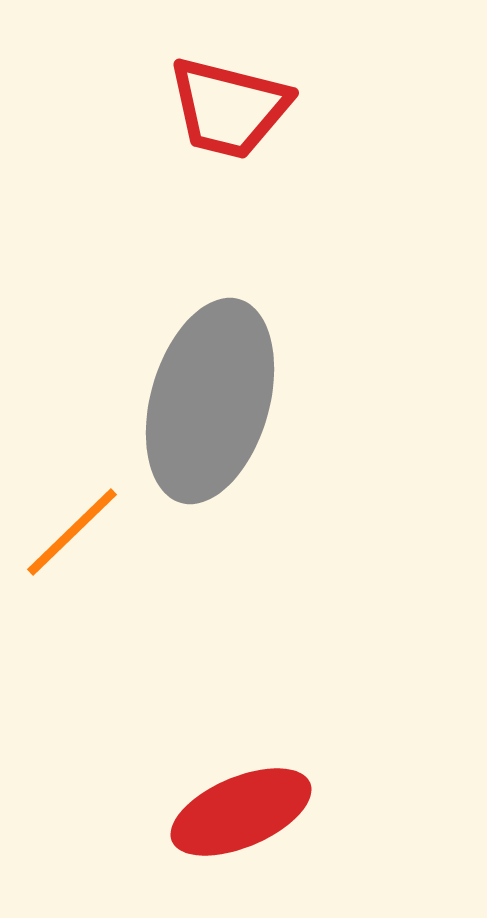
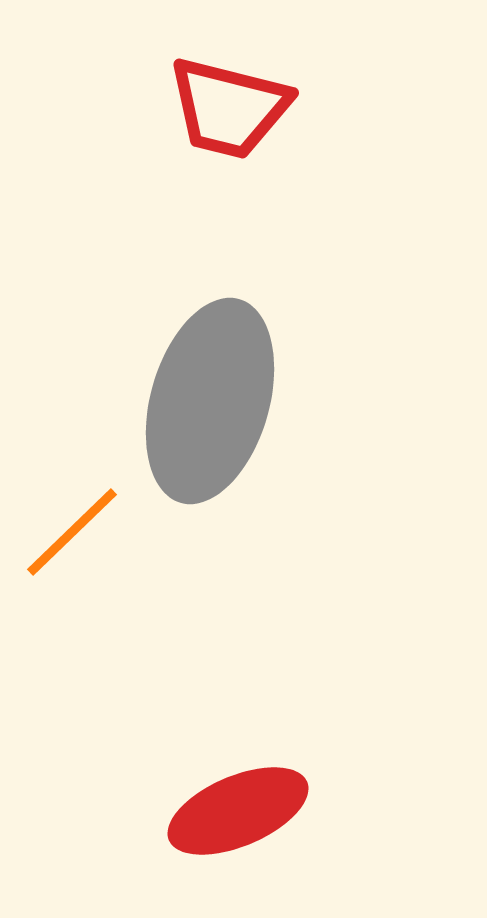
red ellipse: moved 3 px left, 1 px up
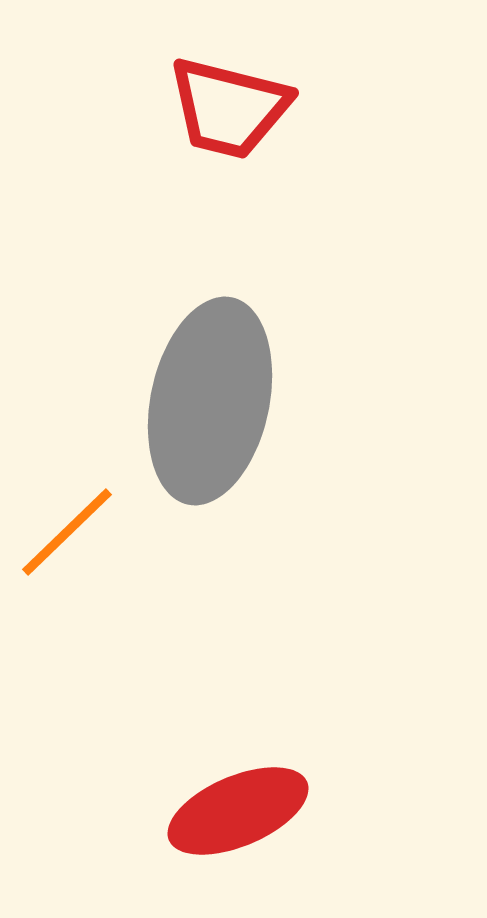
gray ellipse: rotated 4 degrees counterclockwise
orange line: moved 5 px left
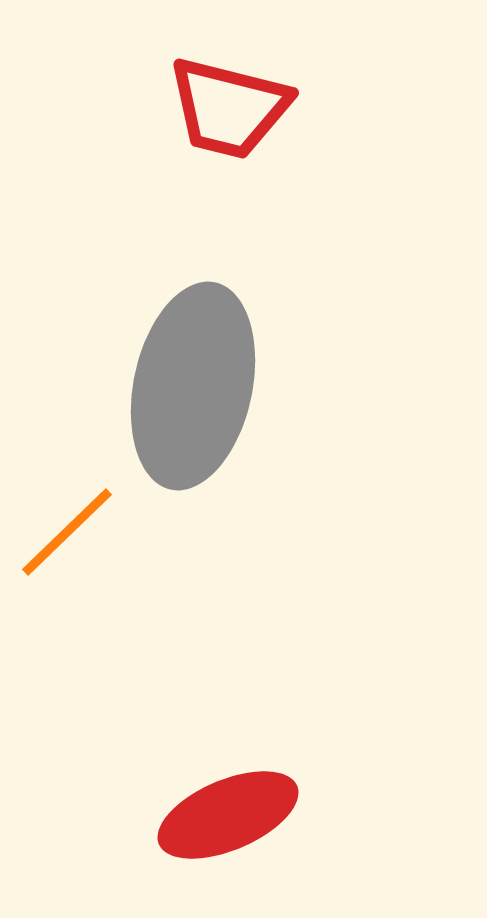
gray ellipse: moved 17 px left, 15 px up
red ellipse: moved 10 px left, 4 px down
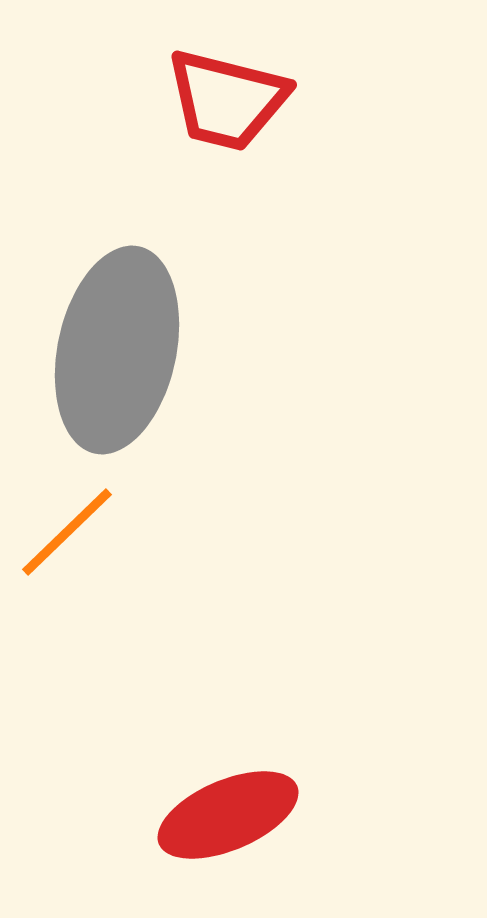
red trapezoid: moved 2 px left, 8 px up
gray ellipse: moved 76 px left, 36 px up
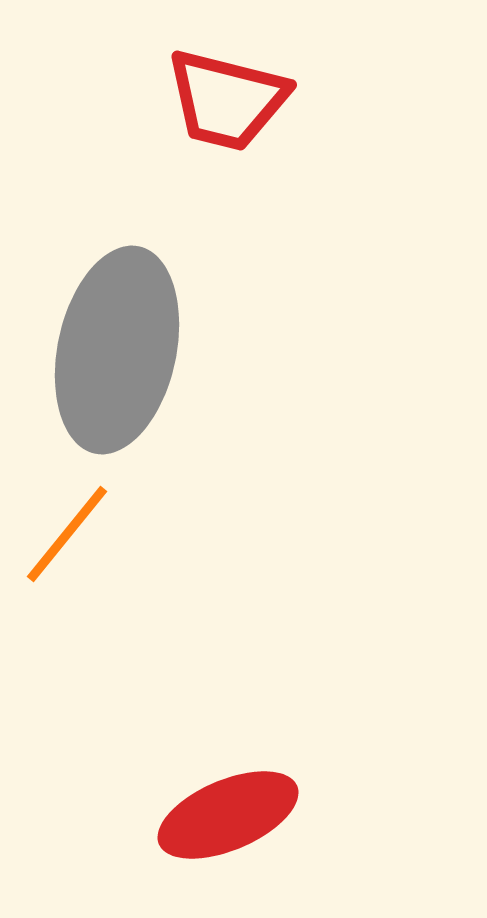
orange line: moved 2 px down; rotated 7 degrees counterclockwise
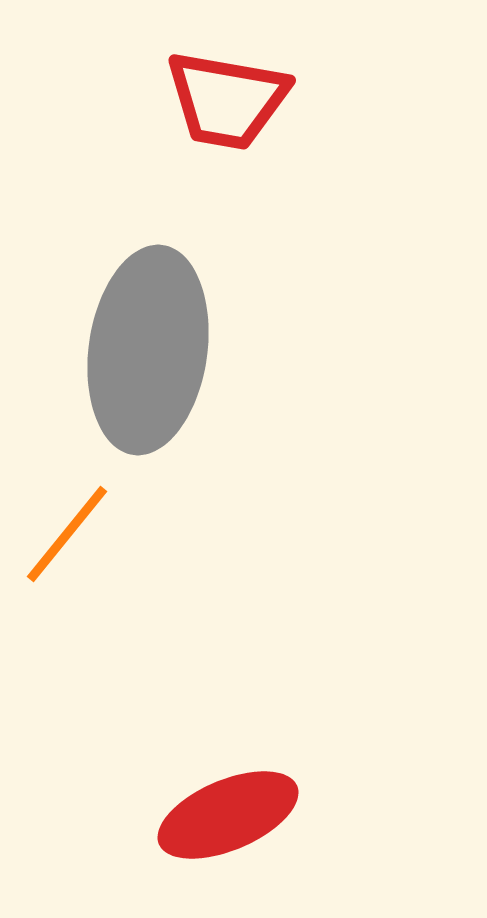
red trapezoid: rotated 4 degrees counterclockwise
gray ellipse: moved 31 px right; rotated 4 degrees counterclockwise
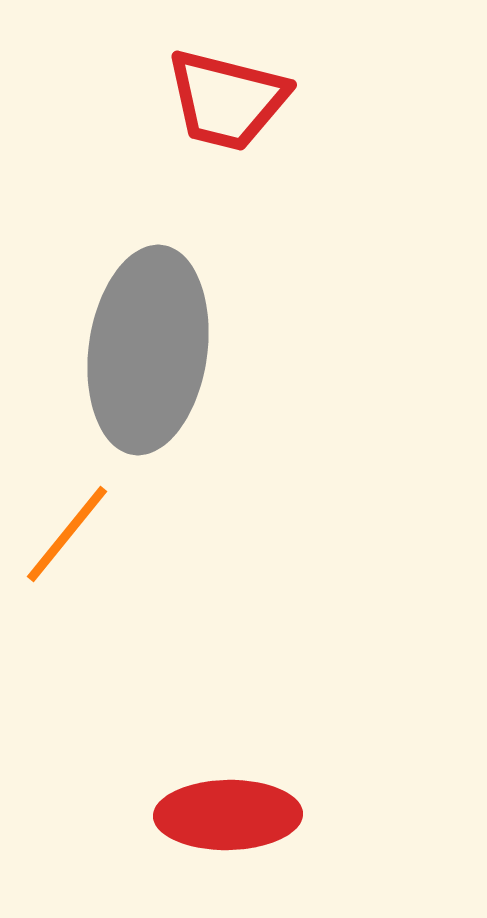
red trapezoid: rotated 4 degrees clockwise
red ellipse: rotated 22 degrees clockwise
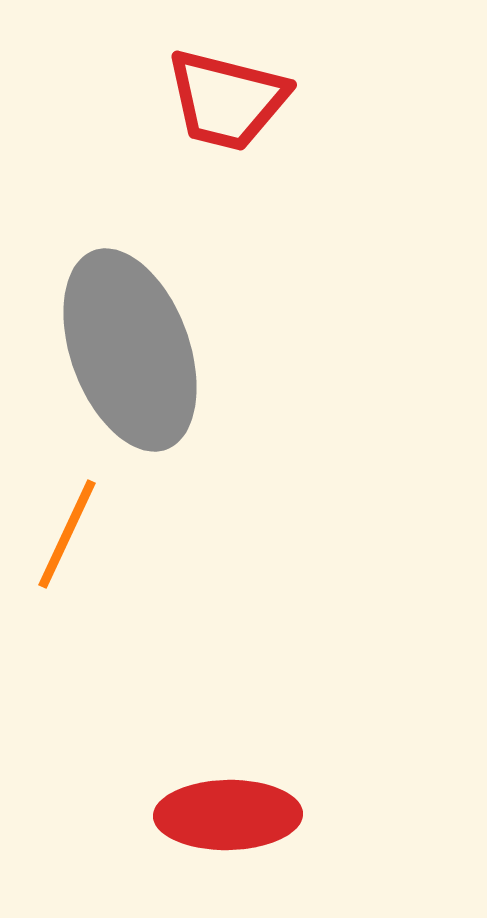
gray ellipse: moved 18 px left; rotated 28 degrees counterclockwise
orange line: rotated 14 degrees counterclockwise
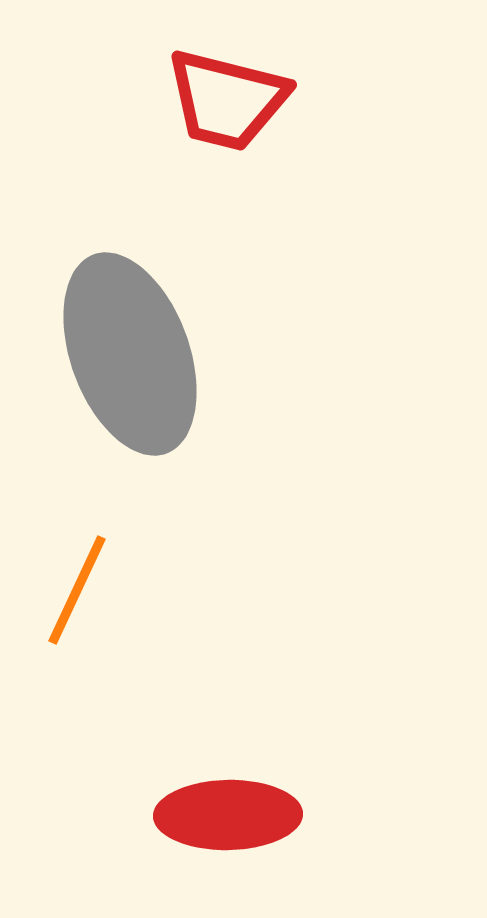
gray ellipse: moved 4 px down
orange line: moved 10 px right, 56 px down
